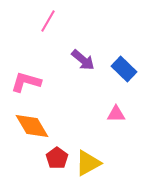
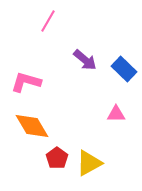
purple arrow: moved 2 px right
yellow triangle: moved 1 px right
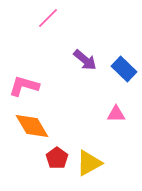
pink line: moved 3 px up; rotated 15 degrees clockwise
pink L-shape: moved 2 px left, 4 px down
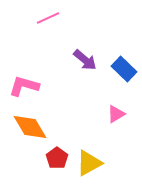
pink line: rotated 20 degrees clockwise
pink triangle: rotated 30 degrees counterclockwise
orange diamond: moved 2 px left, 1 px down
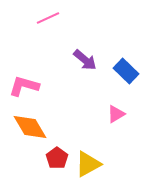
blue rectangle: moved 2 px right, 2 px down
yellow triangle: moved 1 px left, 1 px down
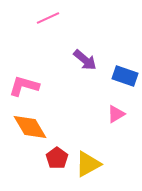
blue rectangle: moved 1 px left, 5 px down; rotated 25 degrees counterclockwise
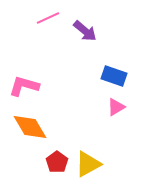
purple arrow: moved 29 px up
blue rectangle: moved 11 px left
pink triangle: moved 7 px up
red pentagon: moved 4 px down
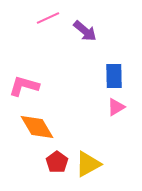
blue rectangle: rotated 70 degrees clockwise
orange diamond: moved 7 px right
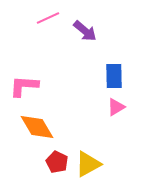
pink L-shape: rotated 12 degrees counterclockwise
red pentagon: rotated 10 degrees counterclockwise
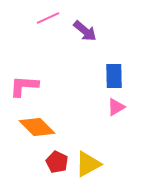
orange diamond: rotated 15 degrees counterclockwise
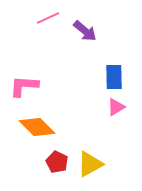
blue rectangle: moved 1 px down
yellow triangle: moved 2 px right
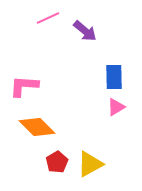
red pentagon: rotated 15 degrees clockwise
